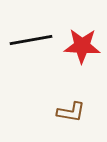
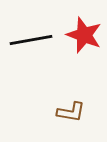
red star: moved 2 px right, 11 px up; rotated 18 degrees clockwise
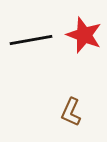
brown L-shape: rotated 104 degrees clockwise
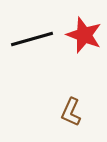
black line: moved 1 px right, 1 px up; rotated 6 degrees counterclockwise
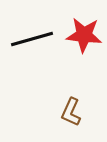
red star: rotated 15 degrees counterclockwise
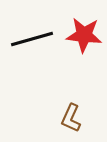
brown L-shape: moved 6 px down
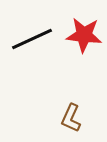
black line: rotated 9 degrees counterclockwise
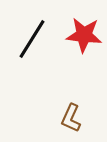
black line: rotated 33 degrees counterclockwise
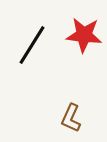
black line: moved 6 px down
